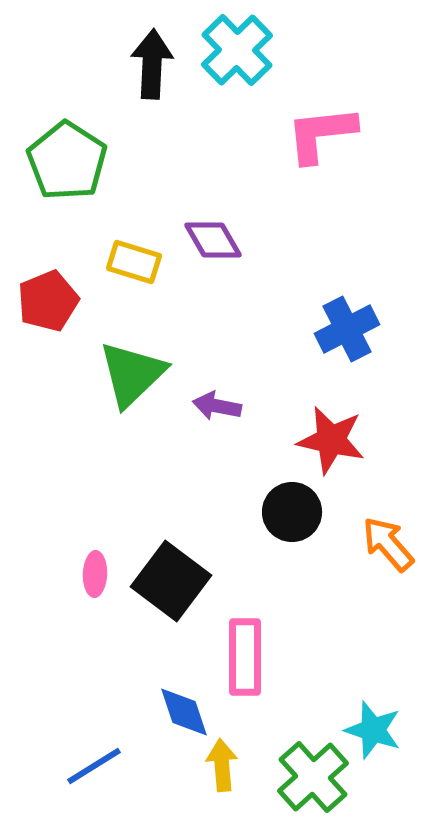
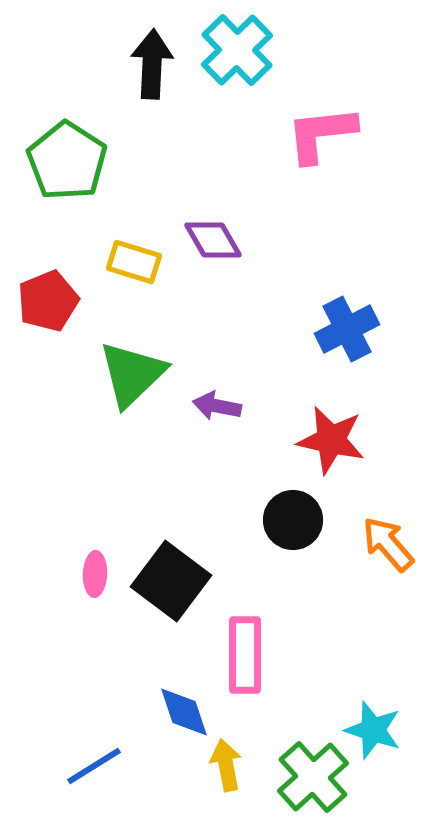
black circle: moved 1 px right, 8 px down
pink rectangle: moved 2 px up
yellow arrow: moved 4 px right; rotated 6 degrees counterclockwise
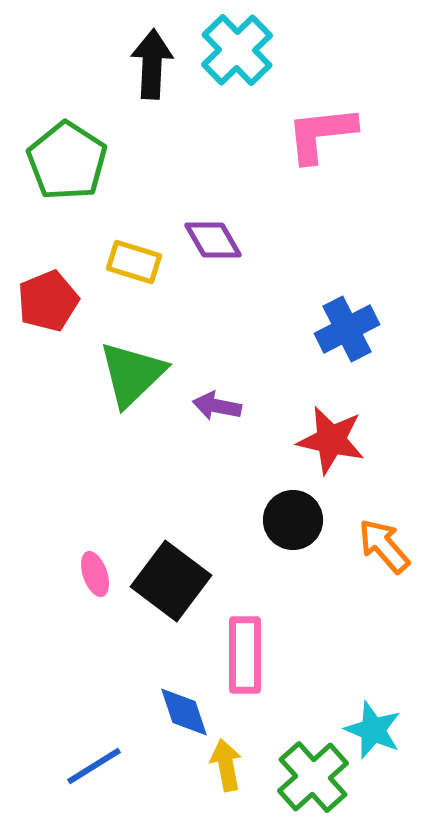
orange arrow: moved 4 px left, 2 px down
pink ellipse: rotated 21 degrees counterclockwise
cyan star: rotated 4 degrees clockwise
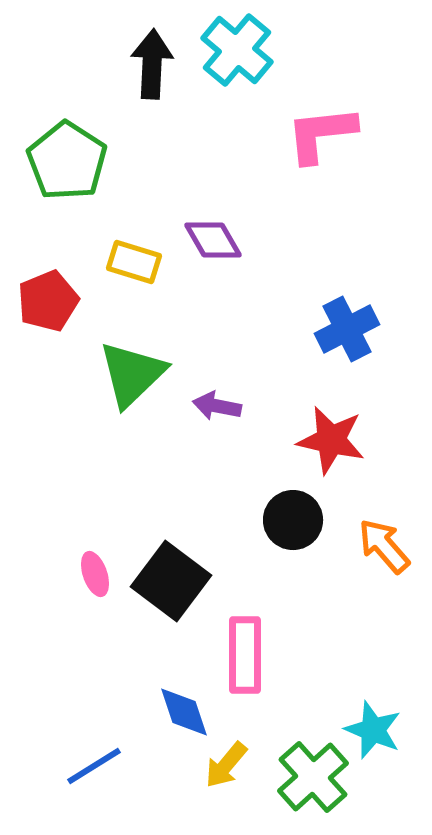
cyan cross: rotated 6 degrees counterclockwise
yellow arrow: rotated 129 degrees counterclockwise
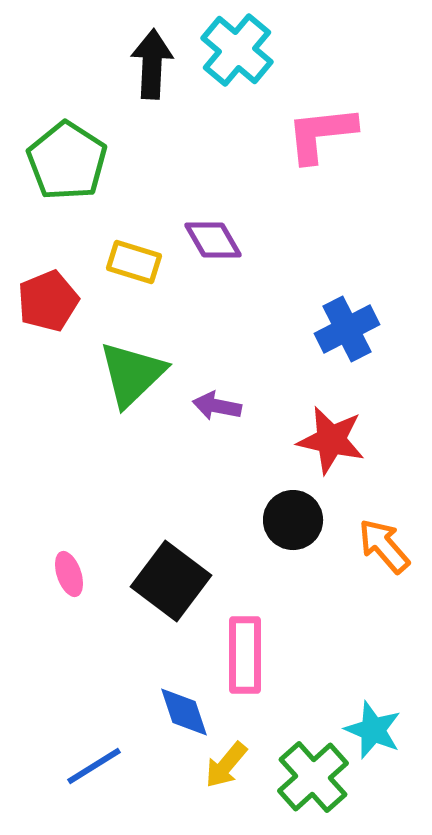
pink ellipse: moved 26 px left
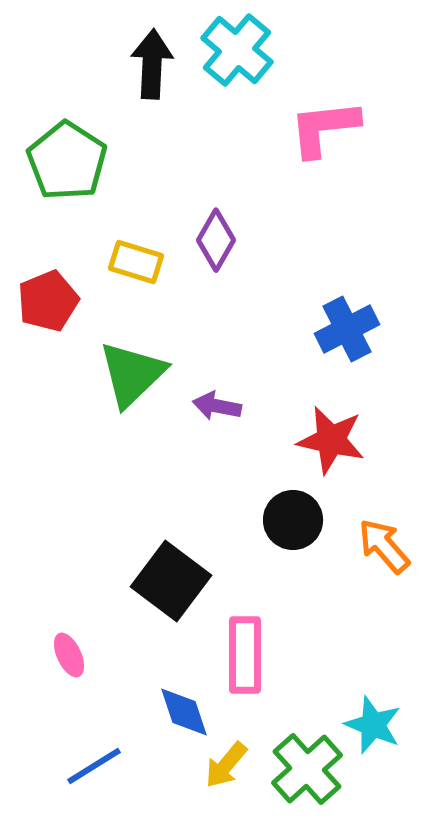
pink L-shape: moved 3 px right, 6 px up
purple diamond: moved 3 px right; rotated 60 degrees clockwise
yellow rectangle: moved 2 px right
pink ellipse: moved 81 px down; rotated 6 degrees counterclockwise
cyan star: moved 5 px up
green cross: moved 6 px left, 8 px up
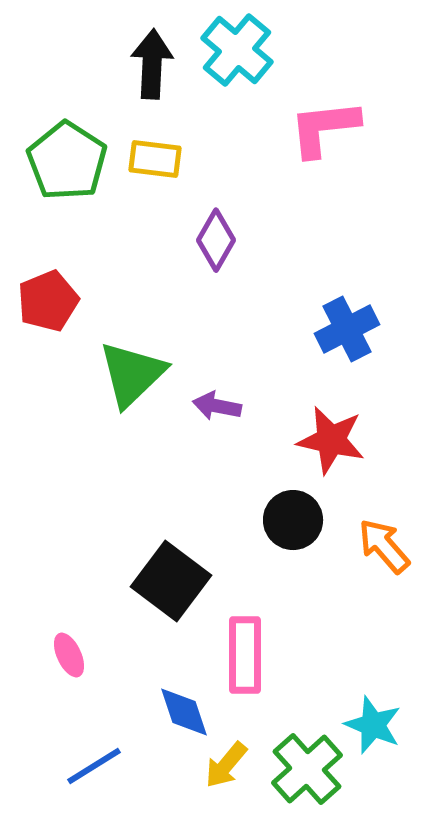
yellow rectangle: moved 19 px right, 103 px up; rotated 10 degrees counterclockwise
